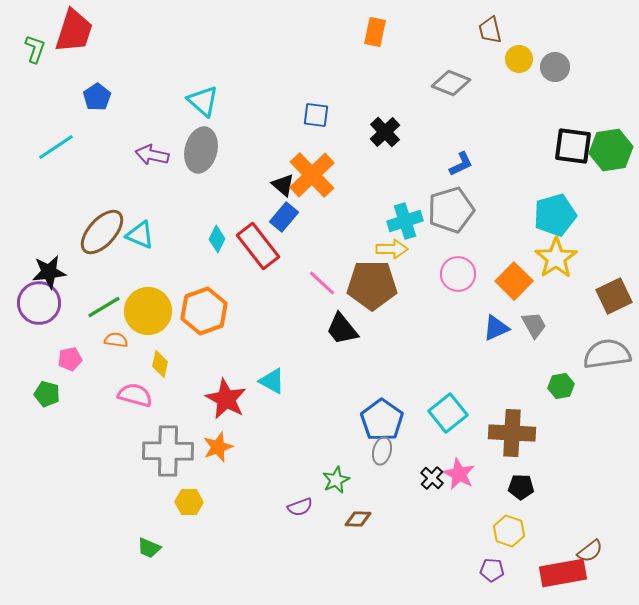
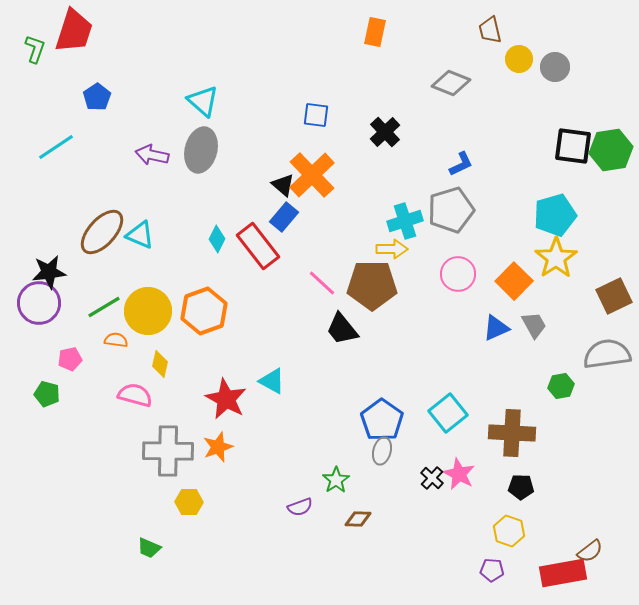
green star at (336, 480): rotated 8 degrees counterclockwise
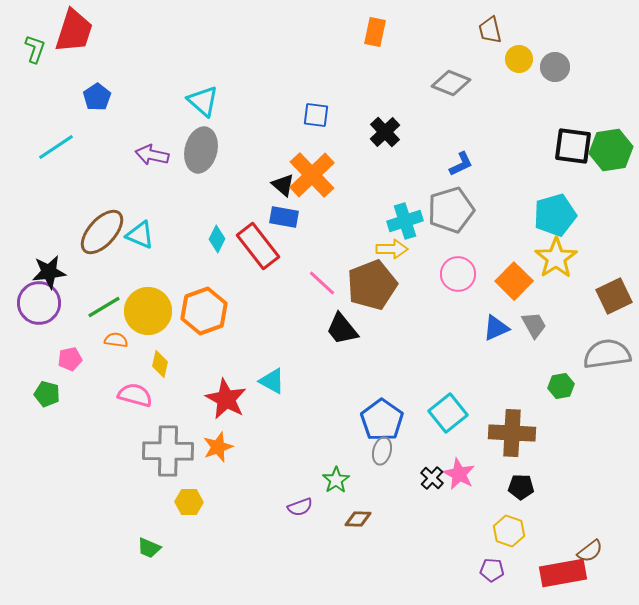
blue rectangle at (284, 217): rotated 60 degrees clockwise
brown pentagon at (372, 285): rotated 21 degrees counterclockwise
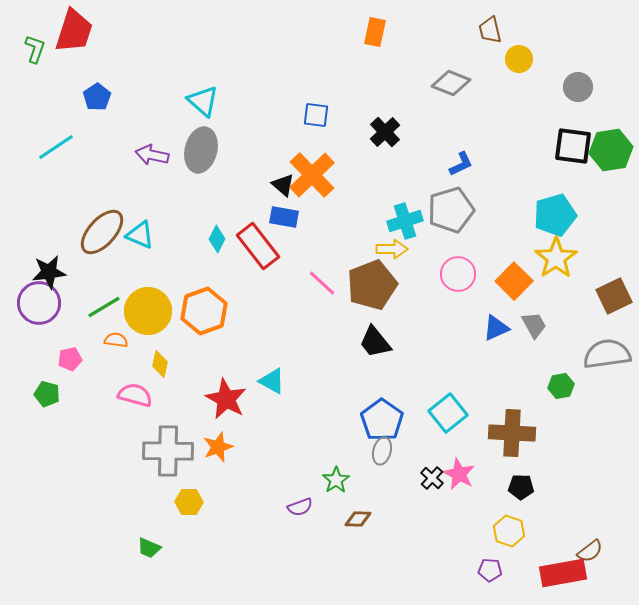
gray circle at (555, 67): moved 23 px right, 20 px down
black trapezoid at (342, 329): moved 33 px right, 13 px down
purple pentagon at (492, 570): moved 2 px left
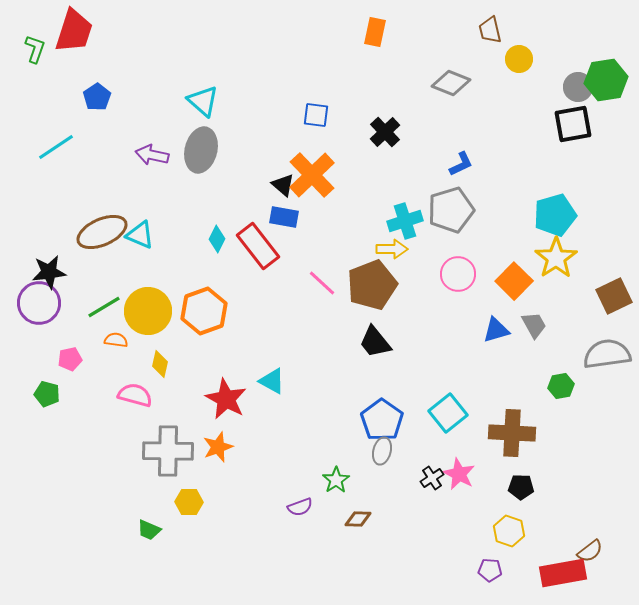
black square at (573, 146): moved 22 px up; rotated 18 degrees counterclockwise
green hexagon at (611, 150): moved 5 px left, 70 px up
brown ellipse at (102, 232): rotated 24 degrees clockwise
blue triangle at (496, 328): moved 2 px down; rotated 8 degrees clockwise
black cross at (432, 478): rotated 15 degrees clockwise
green trapezoid at (149, 548): moved 18 px up
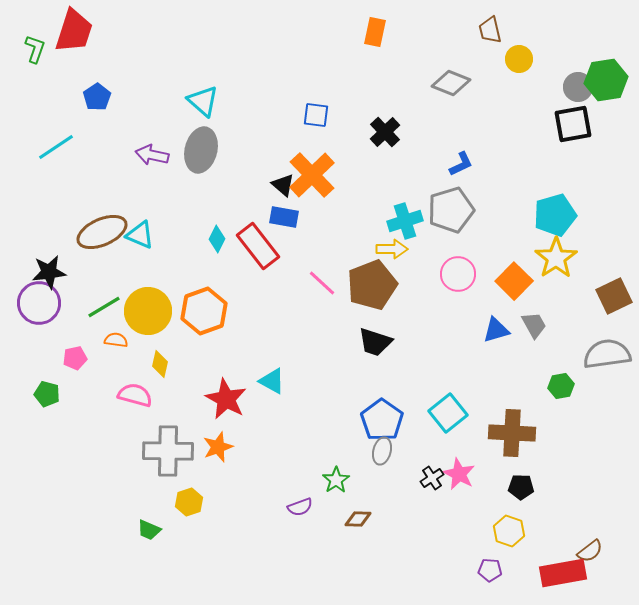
black trapezoid at (375, 342): rotated 33 degrees counterclockwise
pink pentagon at (70, 359): moved 5 px right, 1 px up
yellow hexagon at (189, 502): rotated 20 degrees counterclockwise
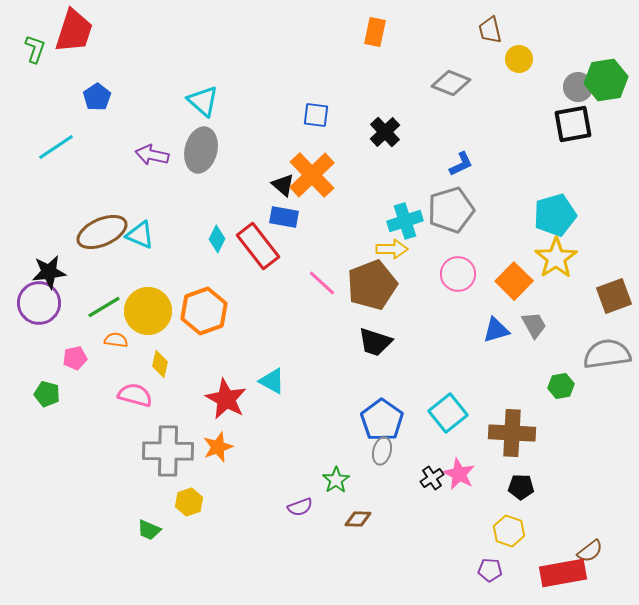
brown square at (614, 296): rotated 6 degrees clockwise
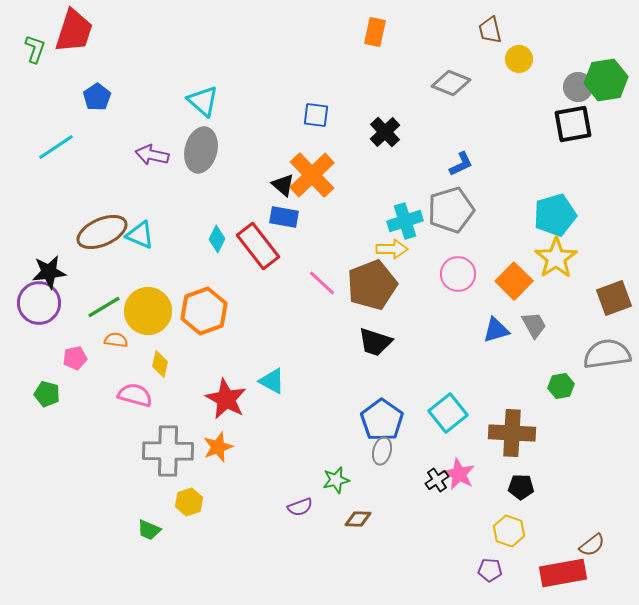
brown square at (614, 296): moved 2 px down
black cross at (432, 478): moved 5 px right, 2 px down
green star at (336, 480): rotated 20 degrees clockwise
brown semicircle at (590, 551): moved 2 px right, 6 px up
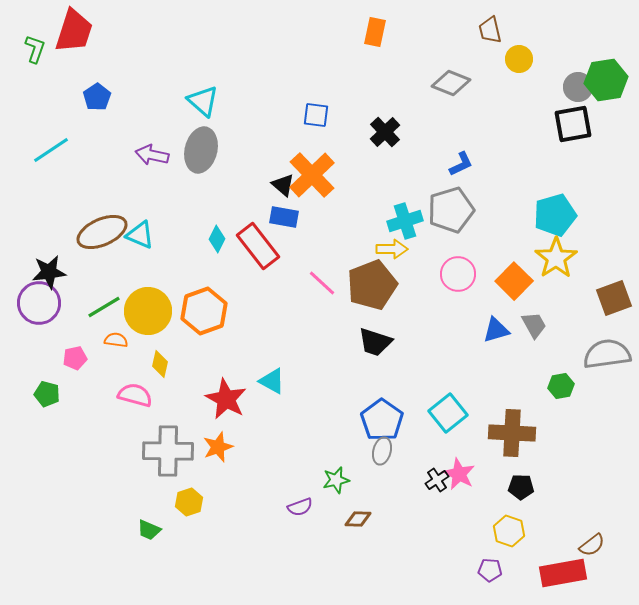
cyan line at (56, 147): moved 5 px left, 3 px down
